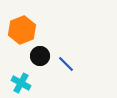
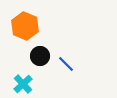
orange hexagon: moved 3 px right, 4 px up; rotated 16 degrees counterclockwise
cyan cross: moved 2 px right, 1 px down; rotated 18 degrees clockwise
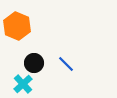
orange hexagon: moved 8 px left
black circle: moved 6 px left, 7 px down
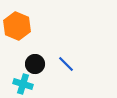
black circle: moved 1 px right, 1 px down
cyan cross: rotated 30 degrees counterclockwise
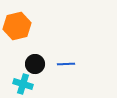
orange hexagon: rotated 24 degrees clockwise
blue line: rotated 48 degrees counterclockwise
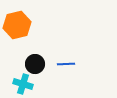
orange hexagon: moved 1 px up
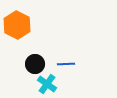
orange hexagon: rotated 20 degrees counterclockwise
cyan cross: moved 24 px right; rotated 18 degrees clockwise
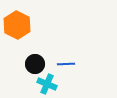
cyan cross: rotated 12 degrees counterclockwise
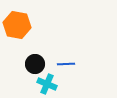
orange hexagon: rotated 16 degrees counterclockwise
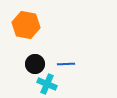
orange hexagon: moved 9 px right
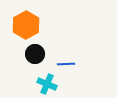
orange hexagon: rotated 20 degrees clockwise
black circle: moved 10 px up
